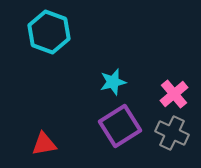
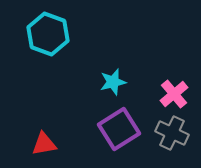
cyan hexagon: moved 1 px left, 2 px down
purple square: moved 1 px left, 3 px down
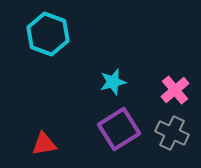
pink cross: moved 1 px right, 4 px up
